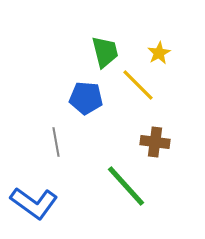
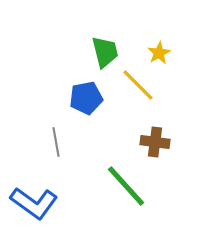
blue pentagon: rotated 16 degrees counterclockwise
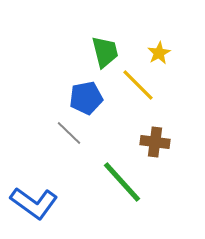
gray line: moved 13 px right, 9 px up; rotated 36 degrees counterclockwise
green line: moved 4 px left, 4 px up
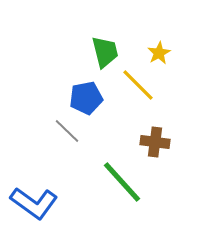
gray line: moved 2 px left, 2 px up
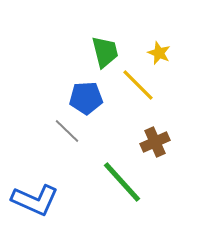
yellow star: rotated 20 degrees counterclockwise
blue pentagon: rotated 8 degrees clockwise
brown cross: rotated 32 degrees counterclockwise
blue L-shape: moved 1 px right, 3 px up; rotated 12 degrees counterclockwise
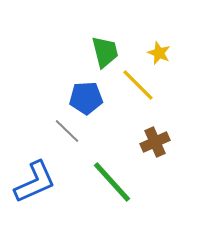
green line: moved 10 px left
blue L-shape: moved 18 px up; rotated 48 degrees counterclockwise
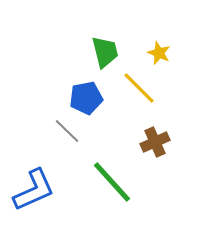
yellow line: moved 1 px right, 3 px down
blue pentagon: rotated 8 degrees counterclockwise
blue L-shape: moved 1 px left, 8 px down
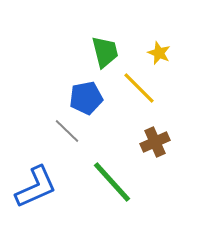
blue L-shape: moved 2 px right, 3 px up
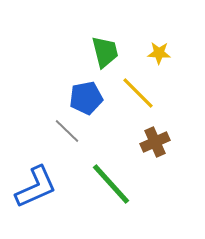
yellow star: rotated 20 degrees counterclockwise
yellow line: moved 1 px left, 5 px down
green line: moved 1 px left, 2 px down
